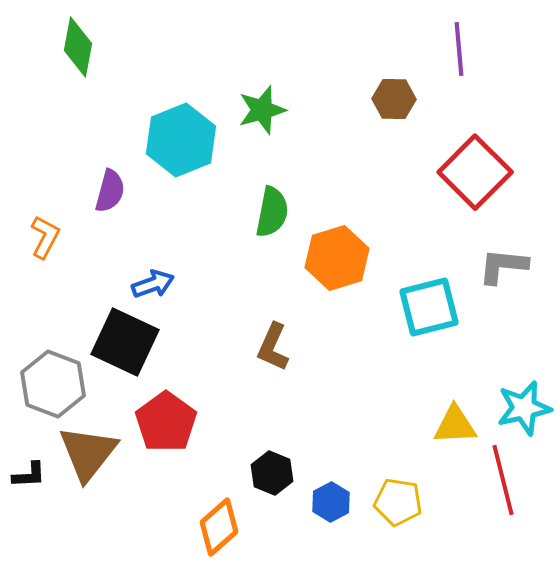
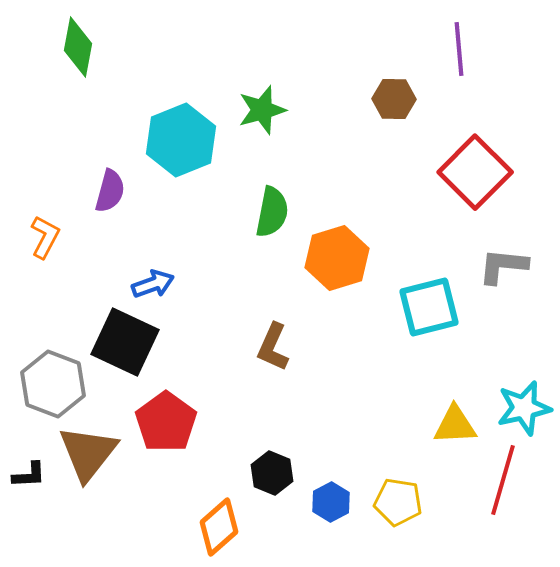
red line: rotated 30 degrees clockwise
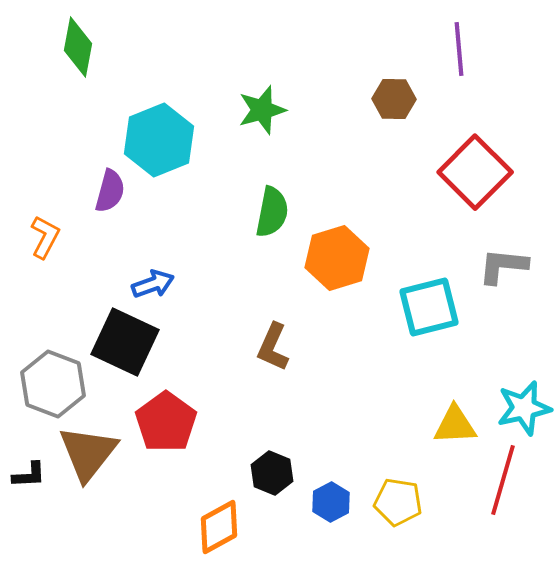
cyan hexagon: moved 22 px left
orange diamond: rotated 12 degrees clockwise
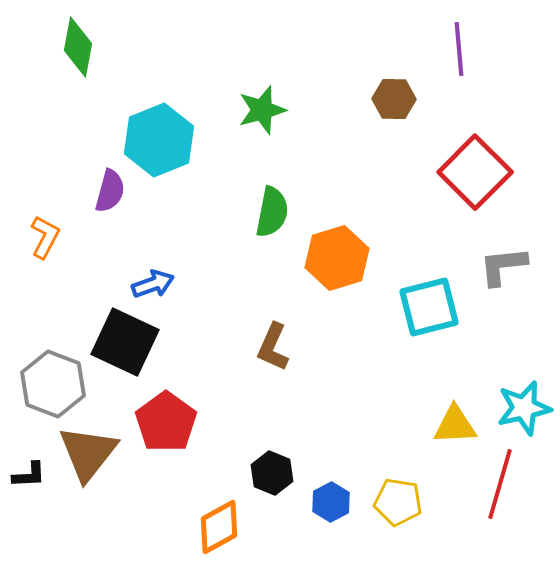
gray L-shape: rotated 12 degrees counterclockwise
red line: moved 3 px left, 4 px down
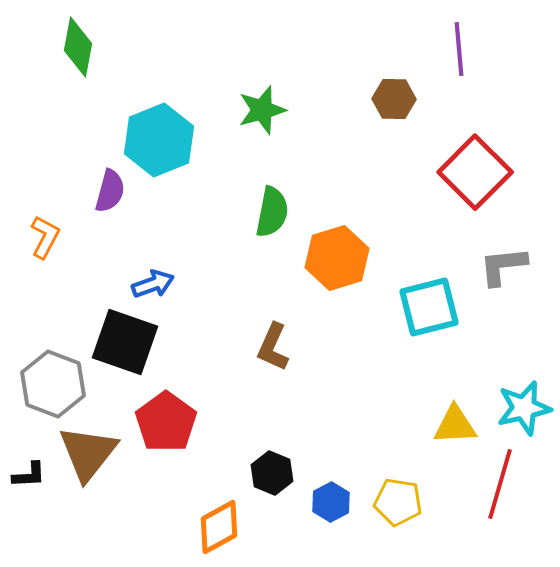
black square: rotated 6 degrees counterclockwise
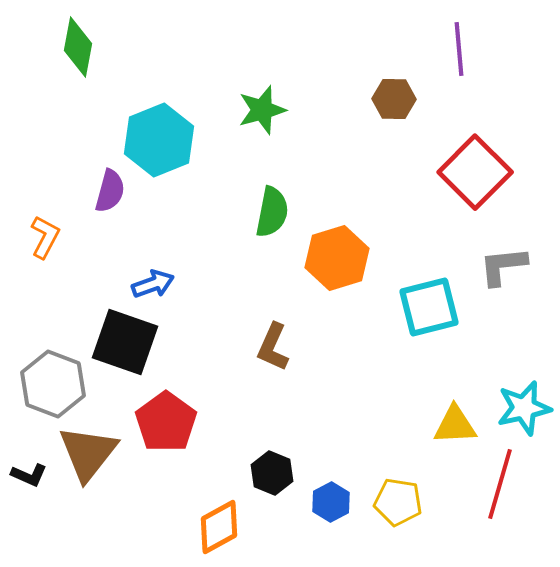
black L-shape: rotated 27 degrees clockwise
